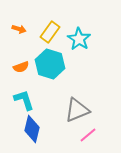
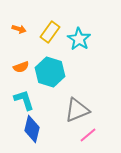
cyan hexagon: moved 8 px down
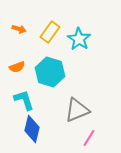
orange semicircle: moved 4 px left
pink line: moved 1 px right, 3 px down; rotated 18 degrees counterclockwise
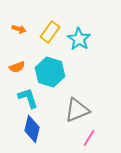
cyan L-shape: moved 4 px right, 2 px up
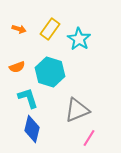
yellow rectangle: moved 3 px up
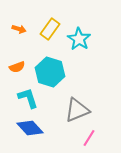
blue diamond: moved 2 px left, 1 px up; rotated 56 degrees counterclockwise
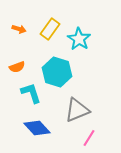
cyan hexagon: moved 7 px right
cyan L-shape: moved 3 px right, 5 px up
blue diamond: moved 7 px right
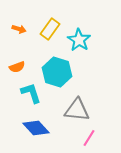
cyan star: moved 1 px down
gray triangle: rotated 28 degrees clockwise
blue diamond: moved 1 px left
